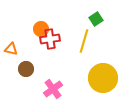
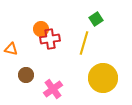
yellow line: moved 2 px down
brown circle: moved 6 px down
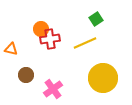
yellow line: moved 1 px right; rotated 50 degrees clockwise
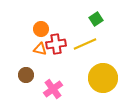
red cross: moved 6 px right, 5 px down
yellow line: moved 1 px down
orange triangle: moved 29 px right
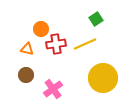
orange triangle: moved 13 px left
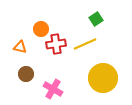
orange triangle: moved 7 px left, 2 px up
brown circle: moved 1 px up
pink cross: rotated 24 degrees counterclockwise
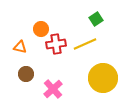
pink cross: rotated 18 degrees clockwise
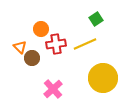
orange triangle: rotated 32 degrees clockwise
brown circle: moved 6 px right, 16 px up
